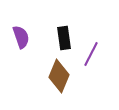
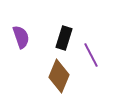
black rectangle: rotated 25 degrees clockwise
purple line: moved 1 px down; rotated 55 degrees counterclockwise
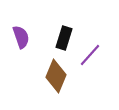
purple line: moved 1 px left; rotated 70 degrees clockwise
brown diamond: moved 3 px left
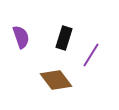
purple line: moved 1 px right; rotated 10 degrees counterclockwise
brown diamond: moved 4 px down; rotated 60 degrees counterclockwise
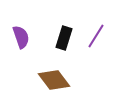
purple line: moved 5 px right, 19 px up
brown diamond: moved 2 px left
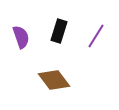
black rectangle: moved 5 px left, 7 px up
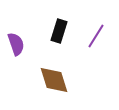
purple semicircle: moved 5 px left, 7 px down
brown diamond: rotated 20 degrees clockwise
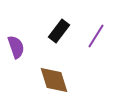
black rectangle: rotated 20 degrees clockwise
purple semicircle: moved 3 px down
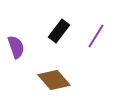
brown diamond: rotated 24 degrees counterclockwise
